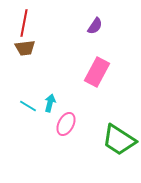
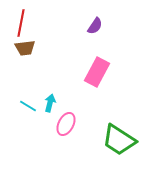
red line: moved 3 px left
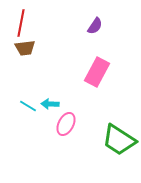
cyan arrow: moved 1 px down; rotated 102 degrees counterclockwise
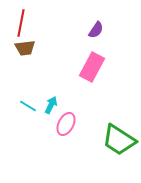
purple semicircle: moved 1 px right, 4 px down
pink rectangle: moved 5 px left, 5 px up
cyan arrow: moved 1 px right, 1 px down; rotated 114 degrees clockwise
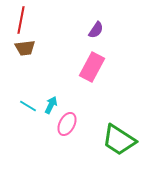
red line: moved 3 px up
pink ellipse: moved 1 px right
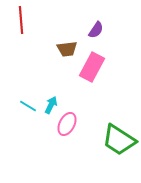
red line: rotated 16 degrees counterclockwise
brown trapezoid: moved 42 px right, 1 px down
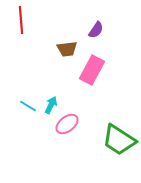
pink rectangle: moved 3 px down
pink ellipse: rotated 25 degrees clockwise
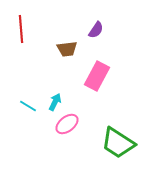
red line: moved 9 px down
pink rectangle: moved 5 px right, 6 px down
cyan arrow: moved 4 px right, 3 px up
green trapezoid: moved 1 px left, 3 px down
